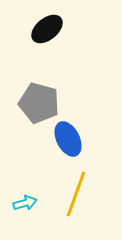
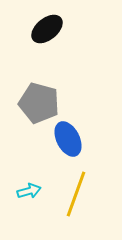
cyan arrow: moved 4 px right, 12 px up
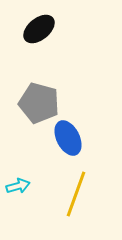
black ellipse: moved 8 px left
blue ellipse: moved 1 px up
cyan arrow: moved 11 px left, 5 px up
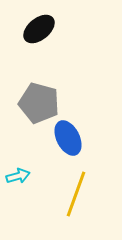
cyan arrow: moved 10 px up
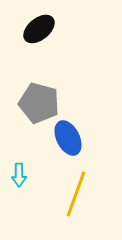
cyan arrow: moved 1 px right, 1 px up; rotated 105 degrees clockwise
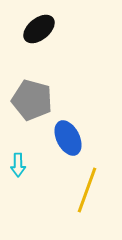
gray pentagon: moved 7 px left, 3 px up
cyan arrow: moved 1 px left, 10 px up
yellow line: moved 11 px right, 4 px up
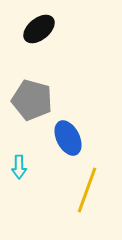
cyan arrow: moved 1 px right, 2 px down
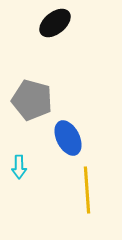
black ellipse: moved 16 px right, 6 px up
yellow line: rotated 24 degrees counterclockwise
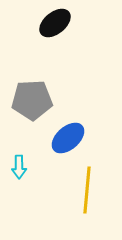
gray pentagon: rotated 18 degrees counterclockwise
blue ellipse: rotated 76 degrees clockwise
yellow line: rotated 9 degrees clockwise
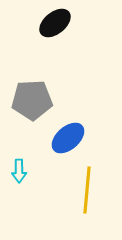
cyan arrow: moved 4 px down
